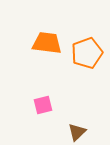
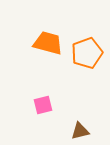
orange trapezoid: moved 1 px right; rotated 8 degrees clockwise
brown triangle: moved 3 px right, 1 px up; rotated 30 degrees clockwise
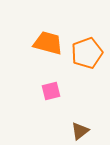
pink square: moved 8 px right, 14 px up
brown triangle: rotated 24 degrees counterclockwise
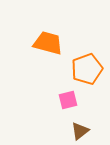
orange pentagon: moved 16 px down
pink square: moved 17 px right, 9 px down
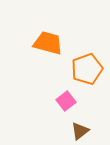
pink square: moved 2 px left, 1 px down; rotated 24 degrees counterclockwise
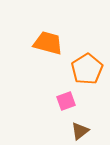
orange pentagon: rotated 12 degrees counterclockwise
pink square: rotated 18 degrees clockwise
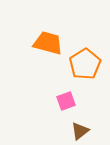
orange pentagon: moved 2 px left, 5 px up
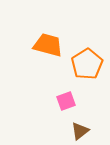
orange trapezoid: moved 2 px down
orange pentagon: moved 2 px right
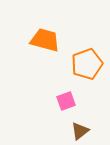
orange trapezoid: moved 3 px left, 5 px up
orange pentagon: rotated 12 degrees clockwise
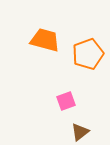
orange pentagon: moved 1 px right, 10 px up
brown triangle: moved 1 px down
